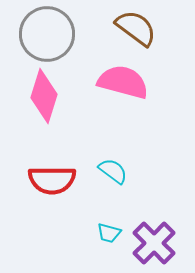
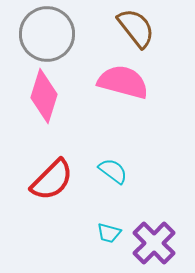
brown semicircle: rotated 15 degrees clockwise
red semicircle: rotated 45 degrees counterclockwise
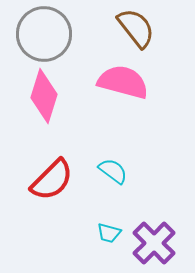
gray circle: moved 3 px left
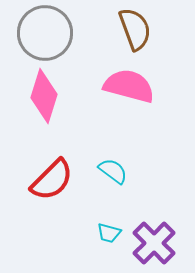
brown semicircle: moved 1 px left, 1 px down; rotated 18 degrees clockwise
gray circle: moved 1 px right, 1 px up
pink semicircle: moved 6 px right, 4 px down
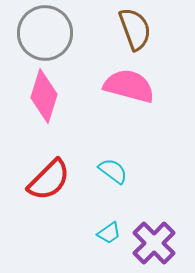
red semicircle: moved 3 px left
cyan trapezoid: rotated 50 degrees counterclockwise
